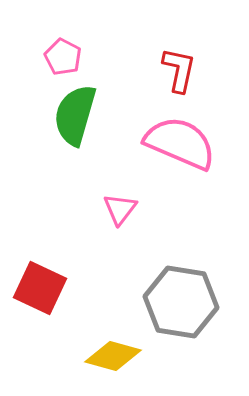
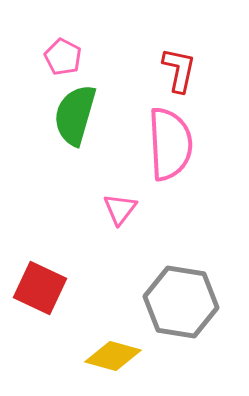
pink semicircle: moved 10 px left, 1 px down; rotated 64 degrees clockwise
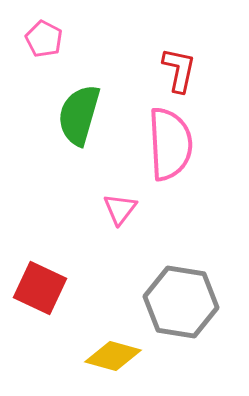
pink pentagon: moved 19 px left, 18 px up
green semicircle: moved 4 px right
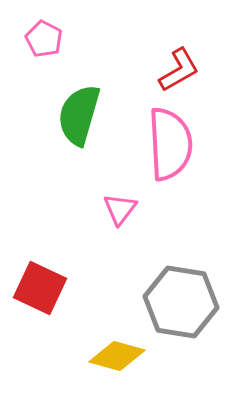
red L-shape: rotated 48 degrees clockwise
yellow diamond: moved 4 px right
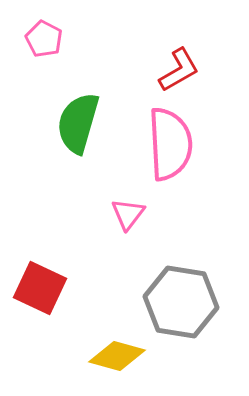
green semicircle: moved 1 px left, 8 px down
pink triangle: moved 8 px right, 5 px down
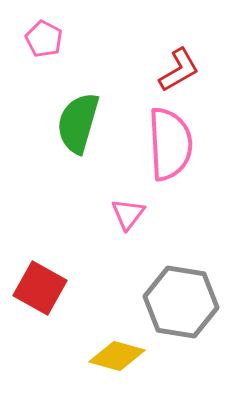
red square: rotated 4 degrees clockwise
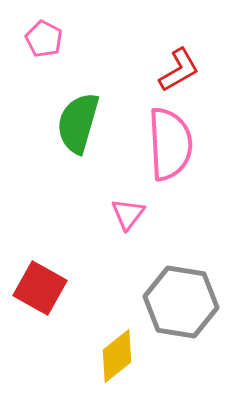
yellow diamond: rotated 54 degrees counterclockwise
